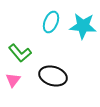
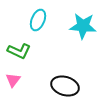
cyan ellipse: moved 13 px left, 2 px up
green L-shape: moved 1 px left, 2 px up; rotated 25 degrees counterclockwise
black ellipse: moved 12 px right, 10 px down
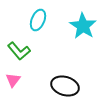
cyan star: rotated 28 degrees clockwise
green L-shape: rotated 25 degrees clockwise
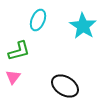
green L-shape: rotated 65 degrees counterclockwise
pink triangle: moved 3 px up
black ellipse: rotated 16 degrees clockwise
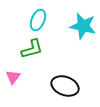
cyan star: rotated 20 degrees counterclockwise
green L-shape: moved 13 px right, 2 px up
black ellipse: rotated 12 degrees counterclockwise
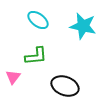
cyan ellipse: rotated 75 degrees counterclockwise
green L-shape: moved 4 px right, 7 px down; rotated 10 degrees clockwise
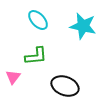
cyan ellipse: rotated 10 degrees clockwise
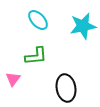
cyan star: rotated 24 degrees counterclockwise
pink triangle: moved 2 px down
black ellipse: moved 1 px right, 2 px down; rotated 60 degrees clockwise
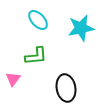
cyan star: moved 2 px left, 2 px down
